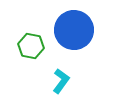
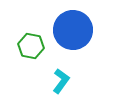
blue circle: moved 1 px left
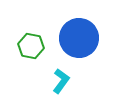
blue circle: moved 6 px right, 8 px down
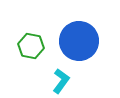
blue circle: moved 3 px down
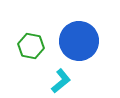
cyan L-shape: rotated 15 degrees clockwise
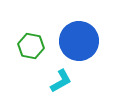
cyan L-shape: rotated 10 degrees clockwise
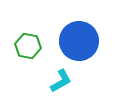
green hexagon: moved 3 px left
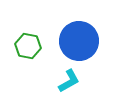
cyan L-shape: moved 8 px right
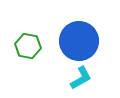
cyan L-shape: moved 12 px right, 3 px up
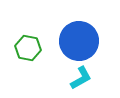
green hexagon: moved 2 px down
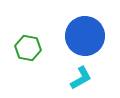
blue circle: moved 6 px right, 5 px up
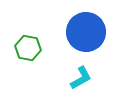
blue circle: moved 1 px right, 4 px up
